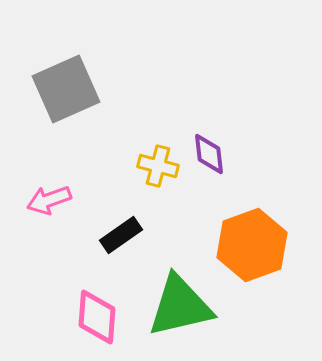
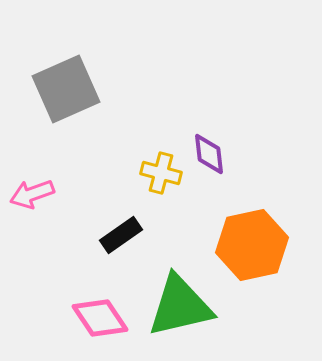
yellow cross: moved 3 px right, 7 px down
pink arrow: moved 17 px left, 6 px up
orange hexagon: rotated 8 degrees clockwise
pink diamond: moved 3 px right, 1 px down; rotated 38 degrees counterclockwise
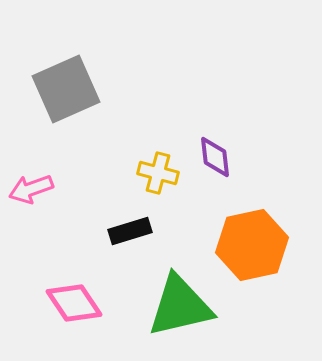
purple diamond: moved 6 px right, 3 px down
yellow cross: moved 3 px left
pink arrow: moved 1 px left, 5 px up
black rectangle: moved 9 px right, 4 px up; rotated 18 degrees clockwise
pink diamond: moved 26 px left, 15 px up
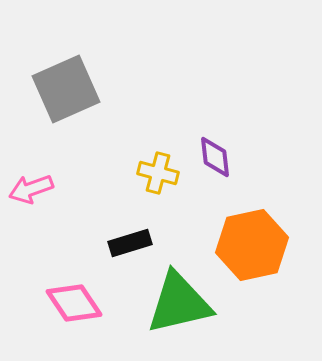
black rectangle: moved 12 px down
green triangle: moved 1 px left, 3 px up
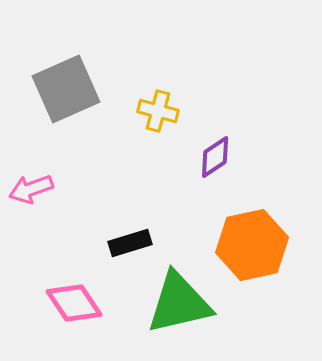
purple diamond: rotated 63 degrees clockwise
yellow cross: moved 62 px up
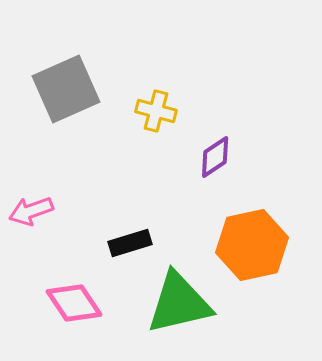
yellow cross: moved 2 px left
pink arrow: moved 22 px down
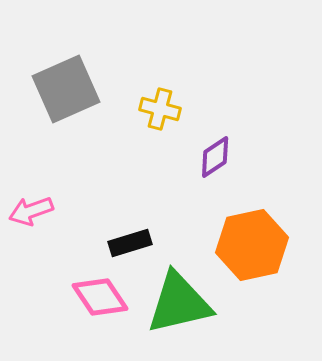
yellow cross: moved 4 px right, 2 px up
pink diamond: moved 26 px right, 6 px up
